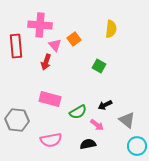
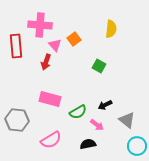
pink semicircle: rotated 20 degrees counterclockwise
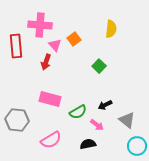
green square: rotated 16 degrees clockwise
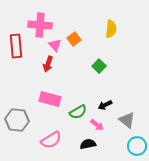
red arrow: moved 2 px right, 2 px down
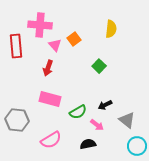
red arrow: moved 4 px down
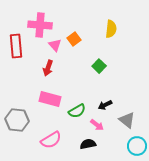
green semicircle: moved 1 px left, 1 px up
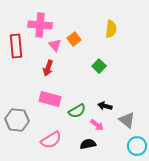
black arrow: moved 1 px down; rotated 40 degrees clockwise
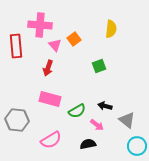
green square: rotated 24 degrees clockwise
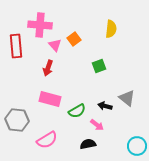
gray triangle: moved 22 px up
pink semicircle: moved 4 px left
